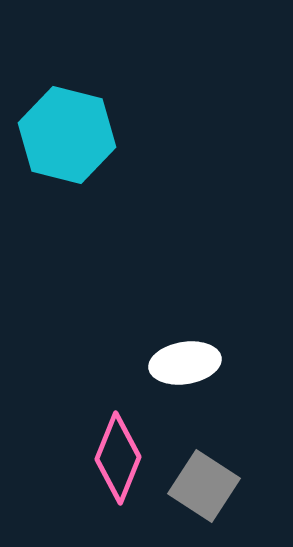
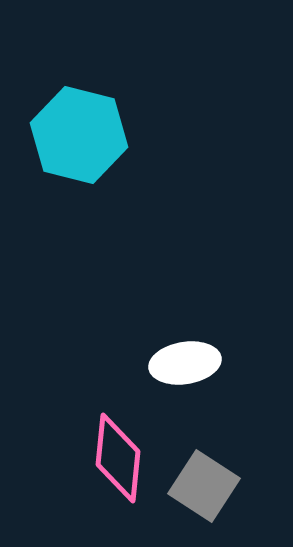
cyan hexagon: moved 12 px right
pink diamond: rotated 16 degrees counterclockwise
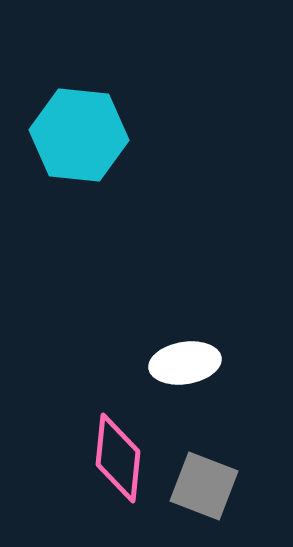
cyan hexagon: rotated 8 degrees counterclockwise
gray square: rotated 12 degrees counterclockwise
